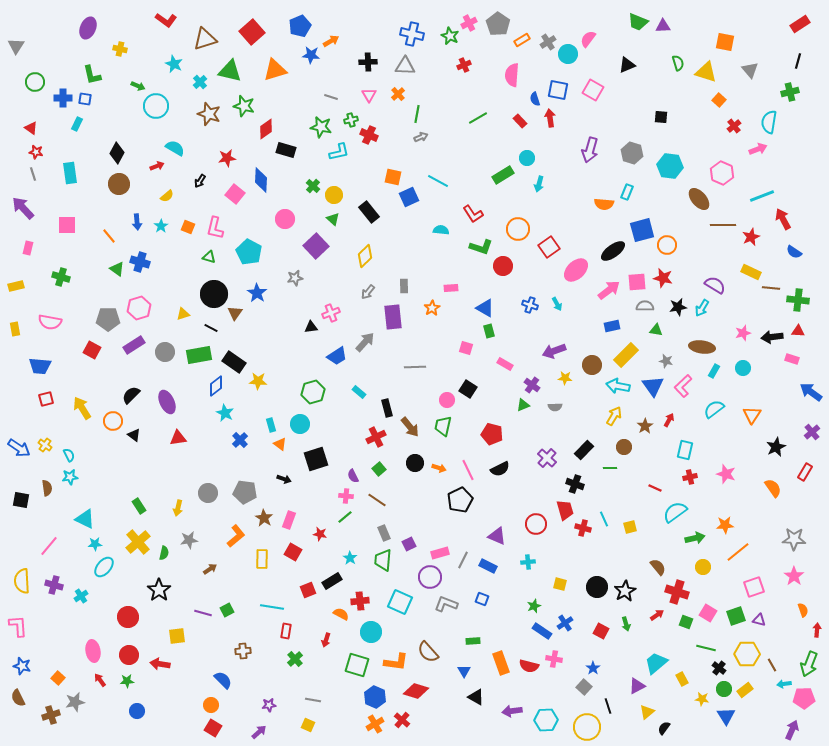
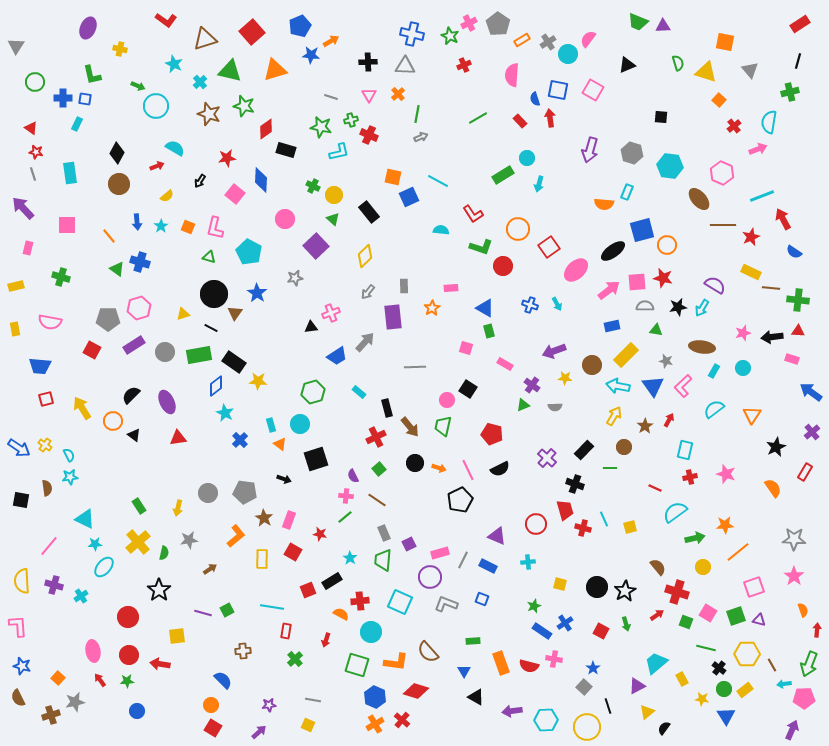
green cross at (313, 186): rotated 16 degrees counterclockwise
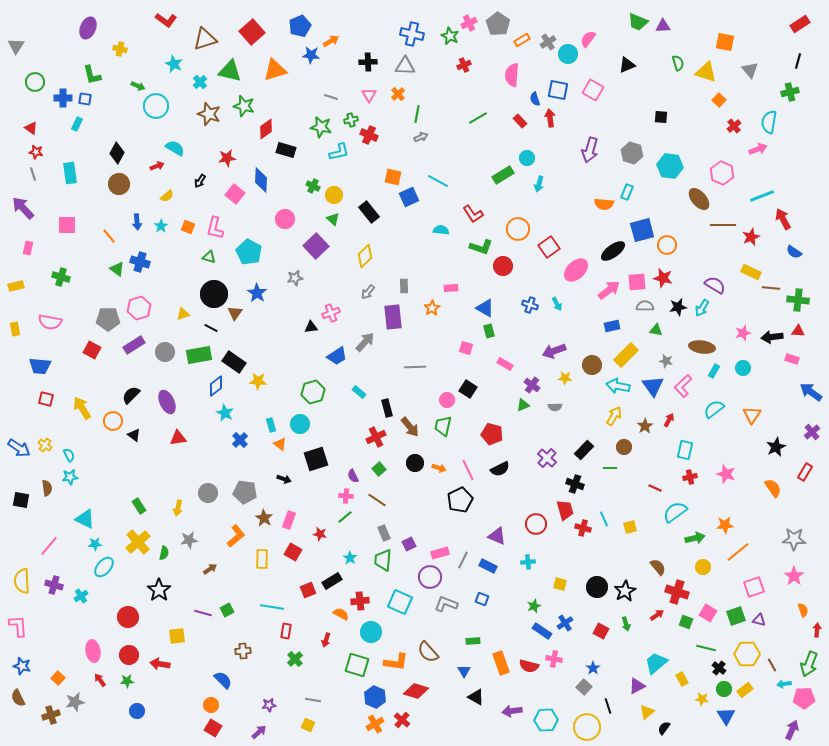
red square at (46, 399): rotated 28 degrees clockwise
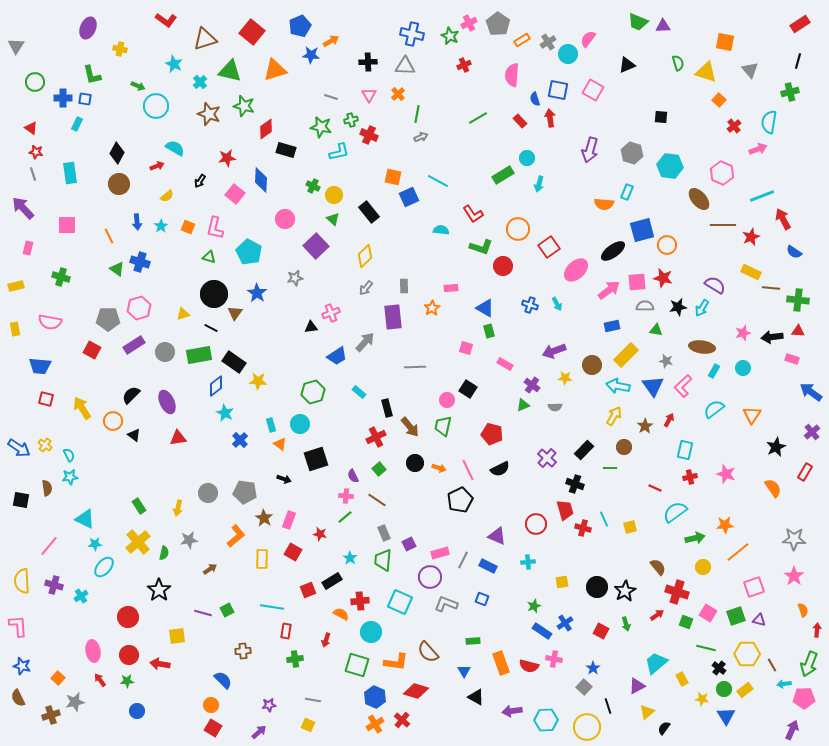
red square at (252, 32): rotated 10 degrees counterclockwise
orange line at (109, 236): rotated 14 degrees clockwise
gray arrow at (368, 292): moved 2 px left, 4 px up
yellow square at (560, 584): moved 2 px right, 2 px up; rotated 24 degrees counterclockwise
green cross at (295, 659): rotated 35 degrees clockwise
